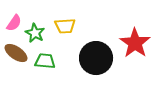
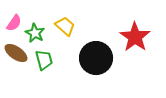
yellow trapezoid: rotated 135 degrees counterclockwise
red star: moved 6 px up
green trapezoid: moved 1 px left, 1 px up; rotated 70 degrees clockwise
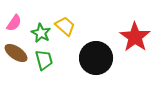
green star: moved 6 px right
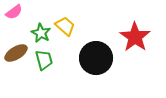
pink semicircle: moved 11 px up; rotated 18 degrees clockwise
brown ellipse: rotated 65 degrees counterclockwise
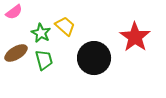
black circle: moved 2 px left
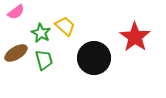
pink semicircle: moved 2 px right
